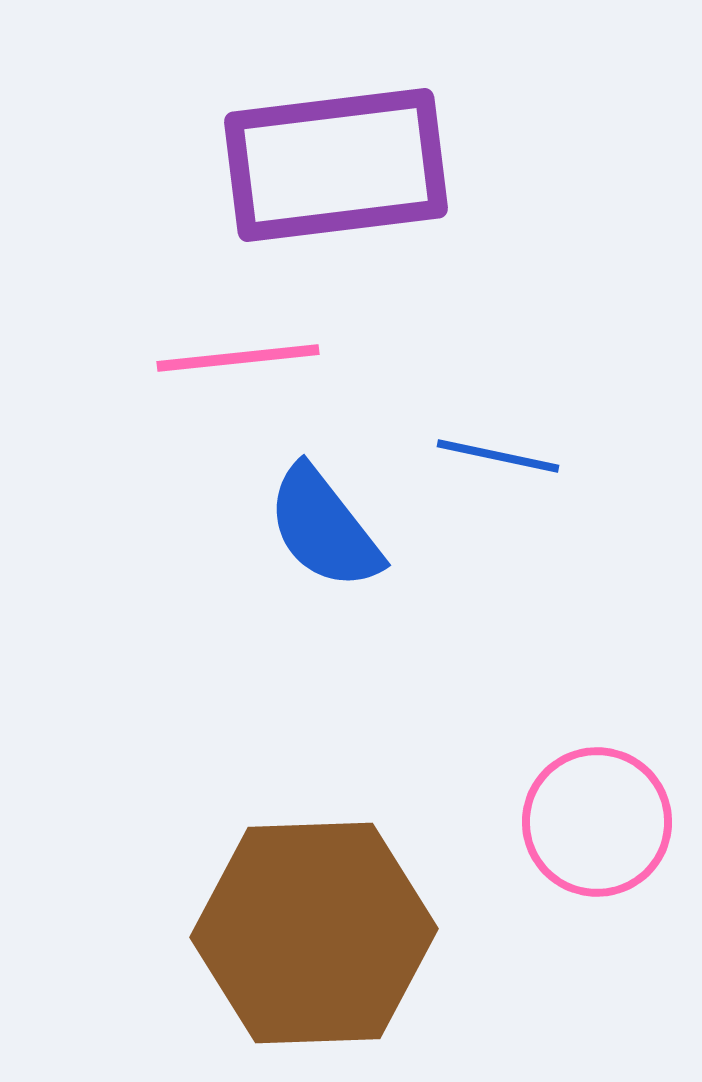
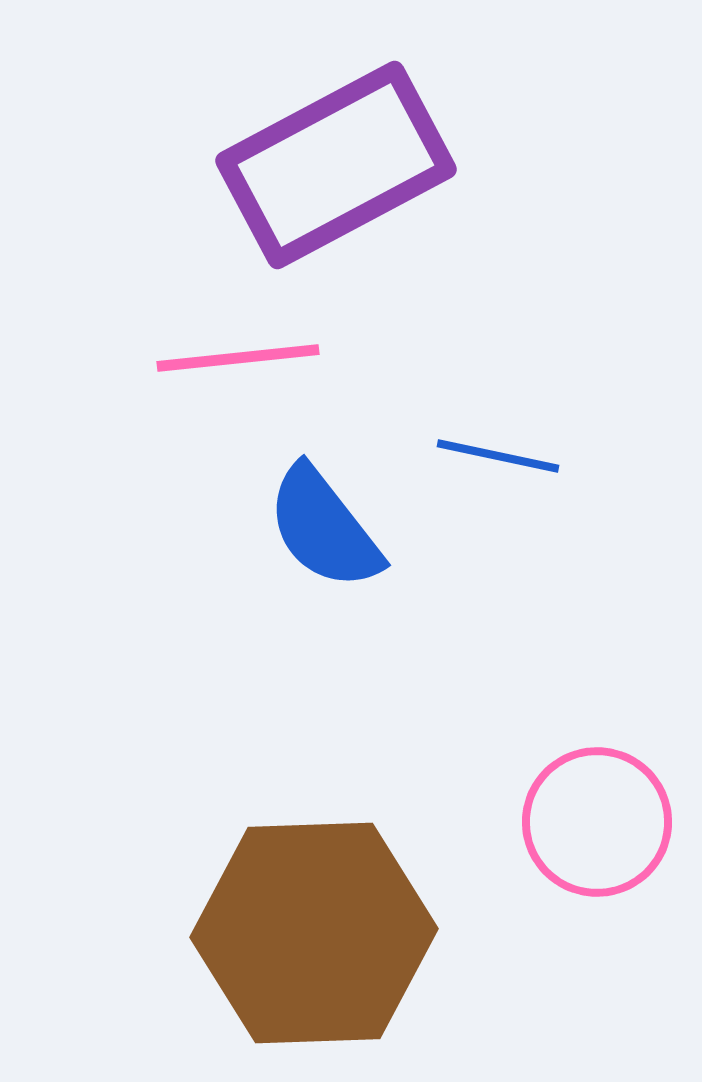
purple rectangle: rotated 21 degrees counterclockwise
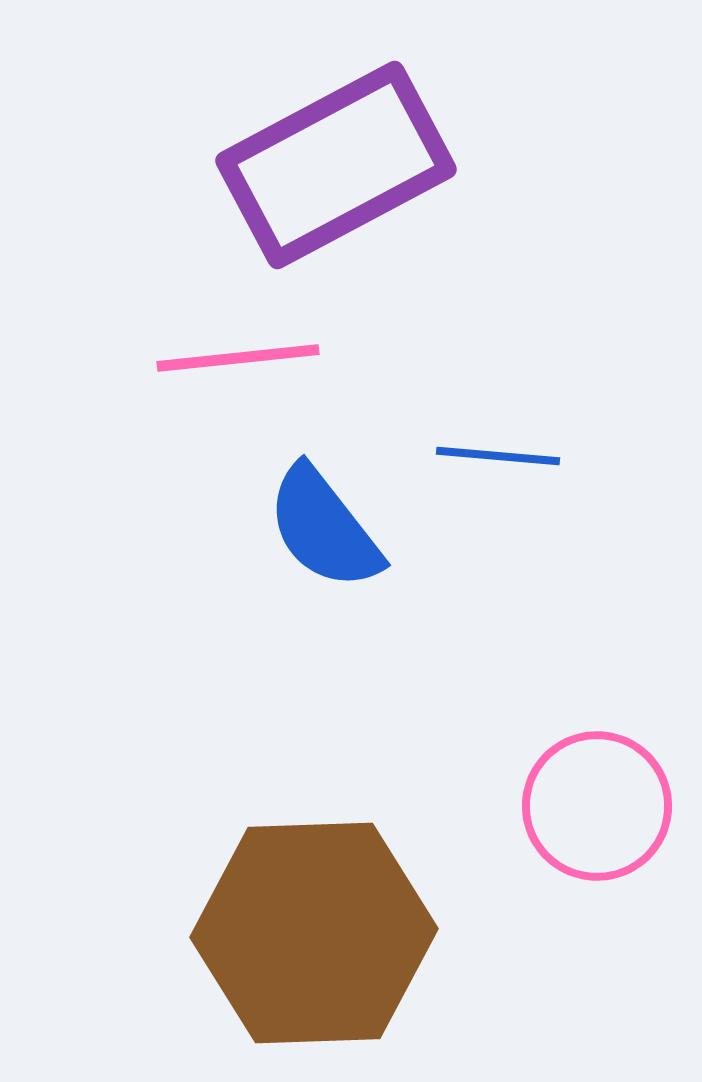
blue line: rotated 7 degrees counterclockwise
pink circle: moved 16 px up
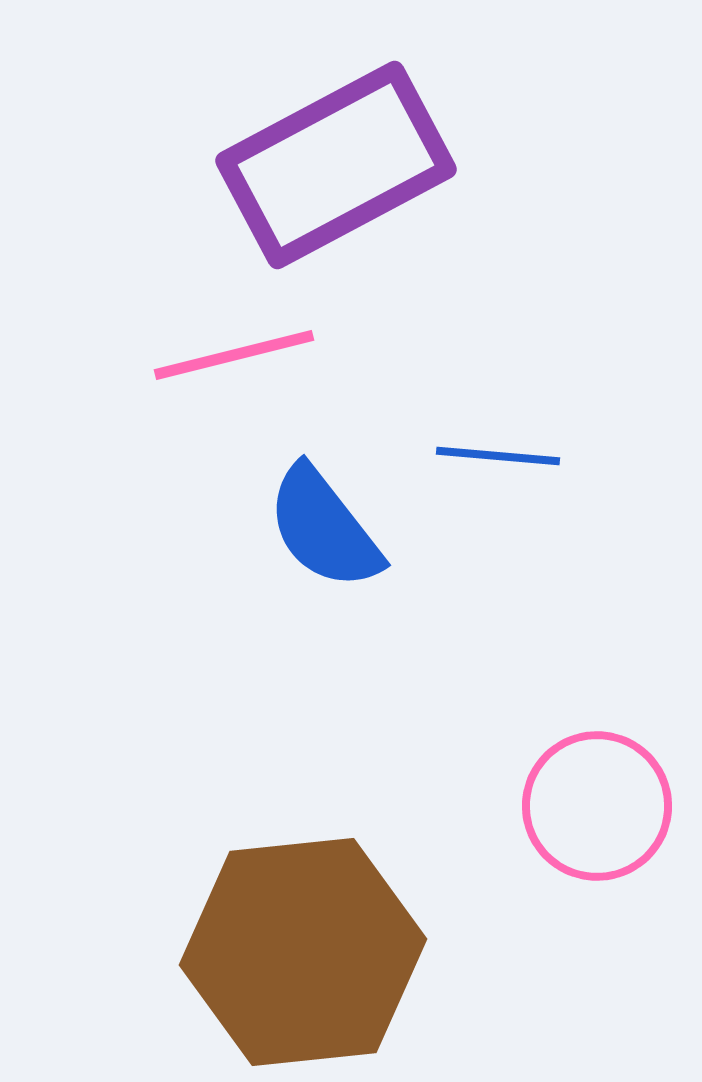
pink line: moved 4 px left, 3 px up; rotated 8 degrees counterclockwise
brown hexagon: moved 11 px left, 19 px down; rotated 4 degrees counterclockwise
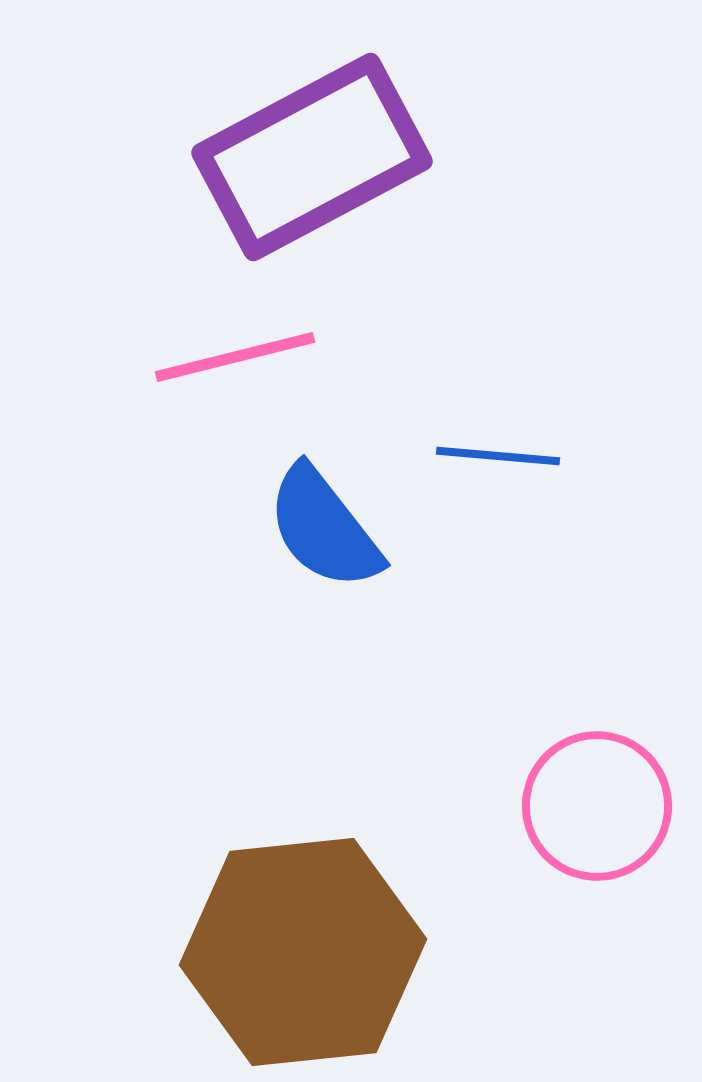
purple rectangle: moved 24 px left, 8 px up
pink line: moved 1 px right, 2 px down
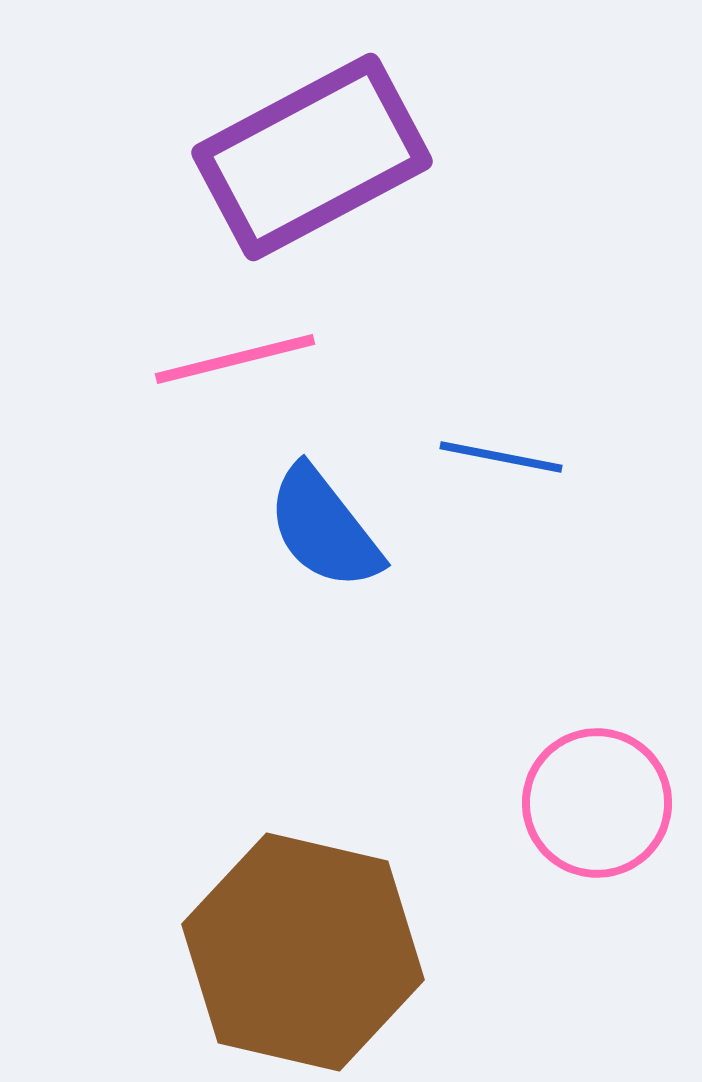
pink line: moved 2 px down
blue line: moved 3 px right, 1 px down; rotated 6 degrees clockwise
pink circle: moved 3 px up
brown hexagon: rotated 19 degrees clockwise
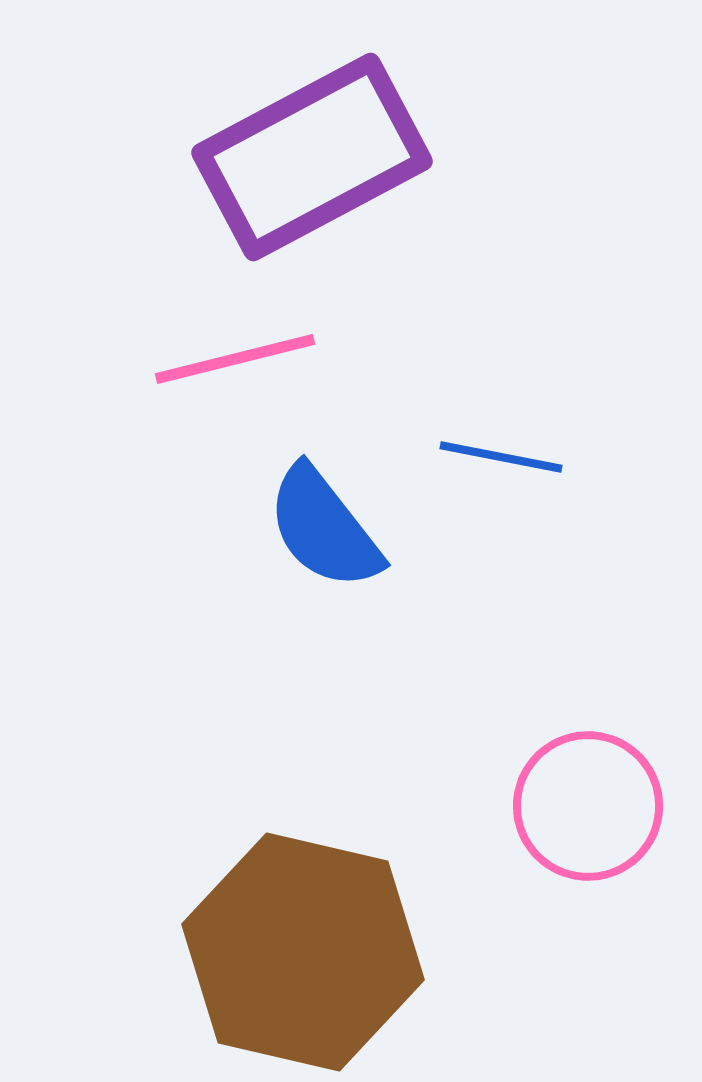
pink circle: moved 9 px left, 3 px down
